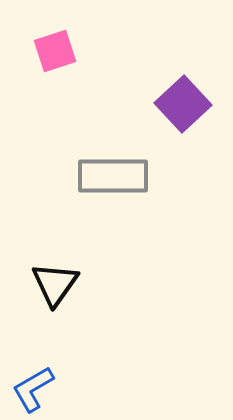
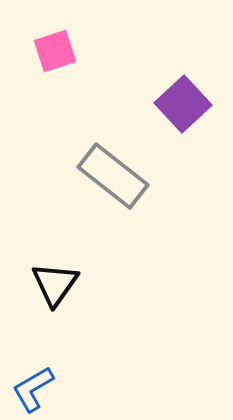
gray rectangle: rotated 38 degrees clockwise
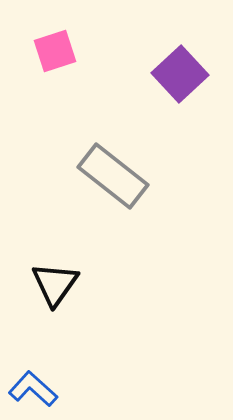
purple square: moved 3 px left, 30 px up
blue L-shape: rotated 72 degrees clockwise
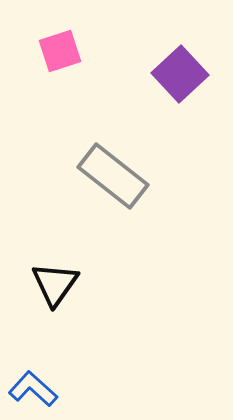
pink square: moved 5 px right
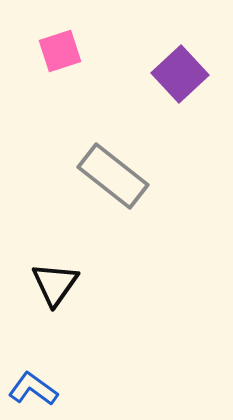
blue L-shape: rotated 6 degrees counterclockwise
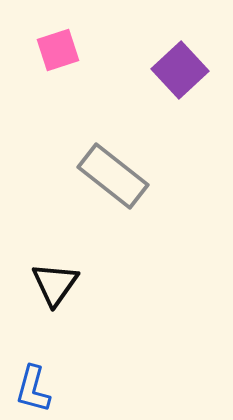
pink square: moved 2 px left, 1 px up
purple square: moved 4 px up
blue L-shape: rotated 111 degrees counterclockwise
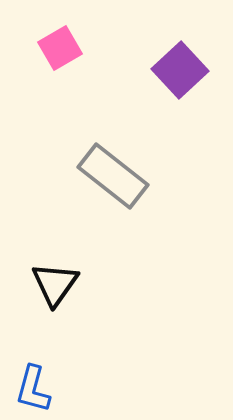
pink square: moved 2 px right, 2 px up; rotated 12 degrees counterclockwise
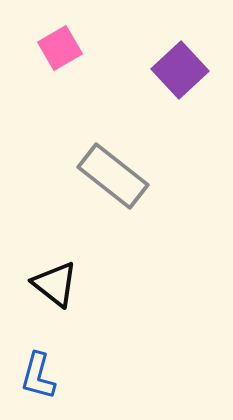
black triangle: rotated 27 degrees counterclockwise
blue L-shape: moved 5 px right, 13 px up
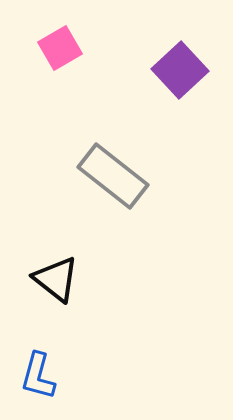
black triangle: moved 1 px right, 5 px up
